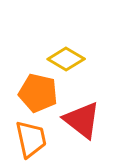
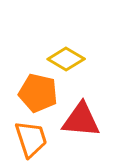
red triangle: moved 1 px left; rotated 33 degrees counterclockwise
orange trapezoid: rotated 6 degrees counterclockwise
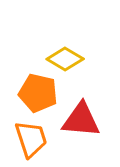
yellow diamond: moved 1 px left
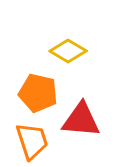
yellow diamond: moved 3 px right, 8 px up
orange trapezoid: moved 1 px right, 2 px down
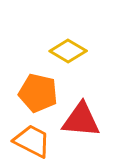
orange trapezoid: rotated 45 degrees counterclockwise
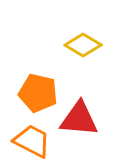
yellow diamond: moved 15 px right, 6 px up
red triangle: moved 2 px left, 1 px up
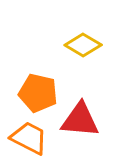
red triangle: moved 1 px right, 1 px down
orange trapezoid: moved 3 px left, 3 px up
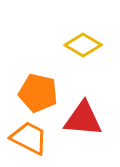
red triangle: moved 3 px right, 1 px up
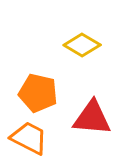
yellow diamond: moved 1 px left
red triangle: moved 9 px right, 1 px up
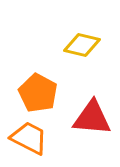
yellow diamond: rotated 18 degrees counterclockwise
orange pentagon: rotated 15 degrees clockwise
